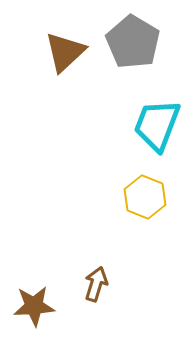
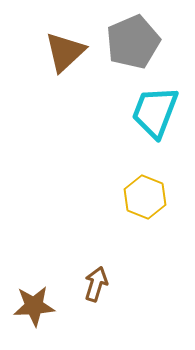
gray pentagon: rotated 18 degrees clockwise
cyan trapezoid: moved 2 px left, 13 px up
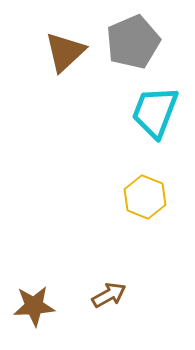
brown arrow: moved 13 px right, 11 px down; rotated 44 degrees clockwise
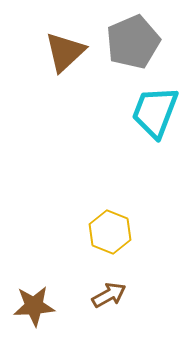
yellow hexagon: moved 35 px left, 35 px down
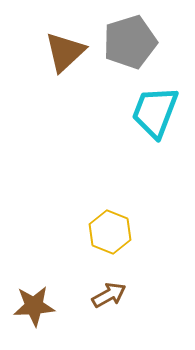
gray pentagon: moved 3 px left; rotated 6 degrees clockwise
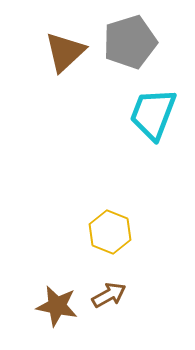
cyan trapezoid: moved 2 px left, 2 px down
brown star: moved 23 px right; rotated 15 degrees clockwise
